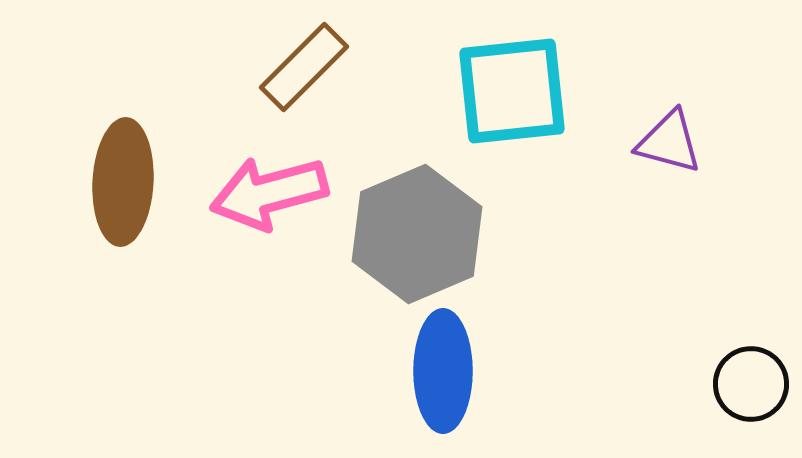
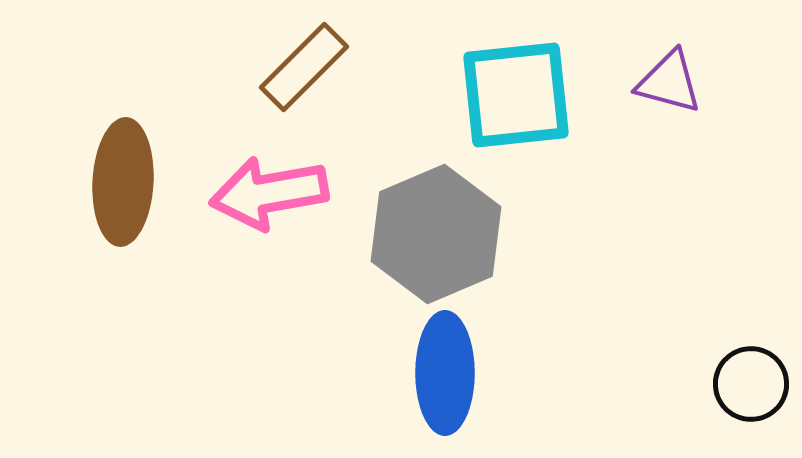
cyan square: moved 4 px right, 4 px down
purple triangle: moved 60 px up
pink arrow: rotated 5 degrees clockwise
gray hexagon: moved 19 px right
blue ellipse: moved 2 px right, 2 px down
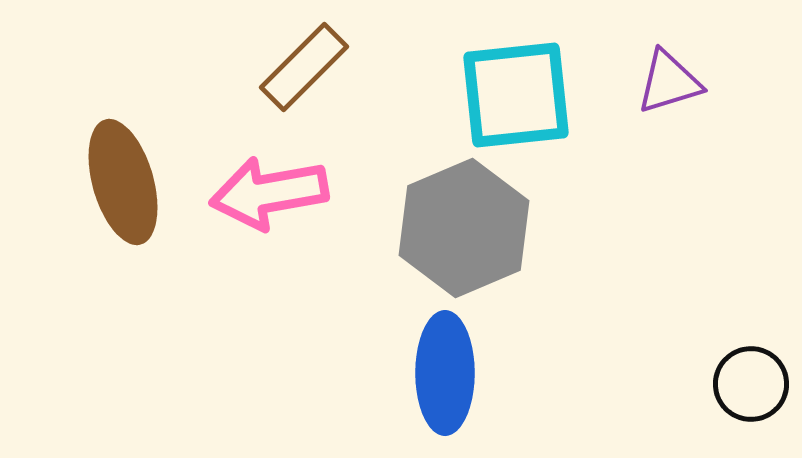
purple triangle: rotated 32 degrees counterclockwise
brown ellipse: rotated 19 degrees counterclockwise
gray hexagon: moved 28 px right, 6 px up
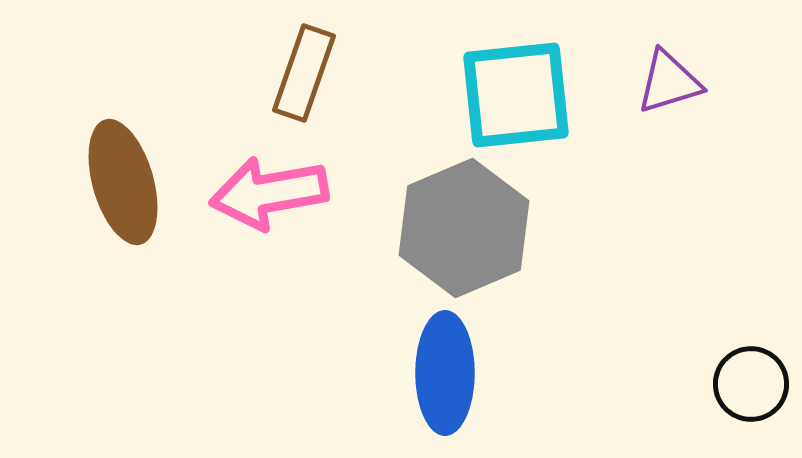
brown rectangle: moved 6 px down; rotated 26 degrees counterclockwise
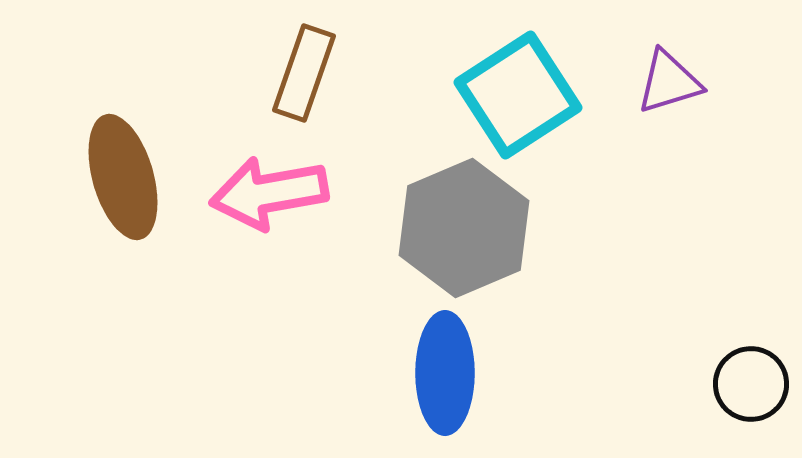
cyan square: moved 2 px right; rotated 27 degrees counterclockwise
brown ellipse: moved 5 px up
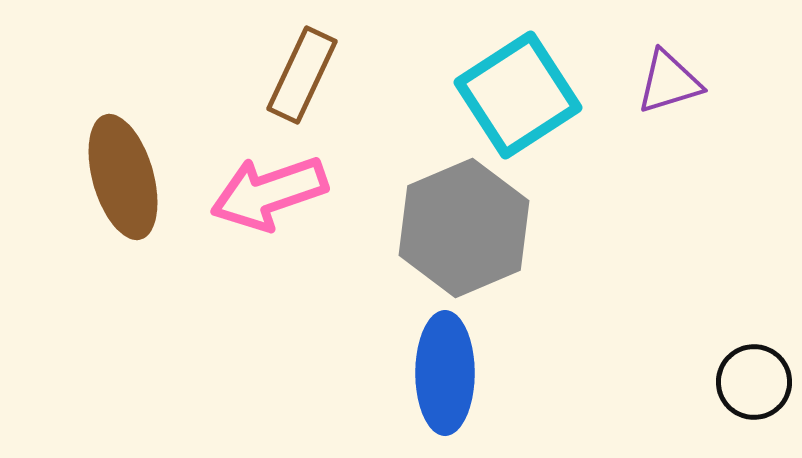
brown rectangle: moved 2 px left, 2 px down; rotated 6 degrees clockwise
pink arrow: rotated 9 degrees counterclockwise
black circle: moved 3 px right, 2 px up
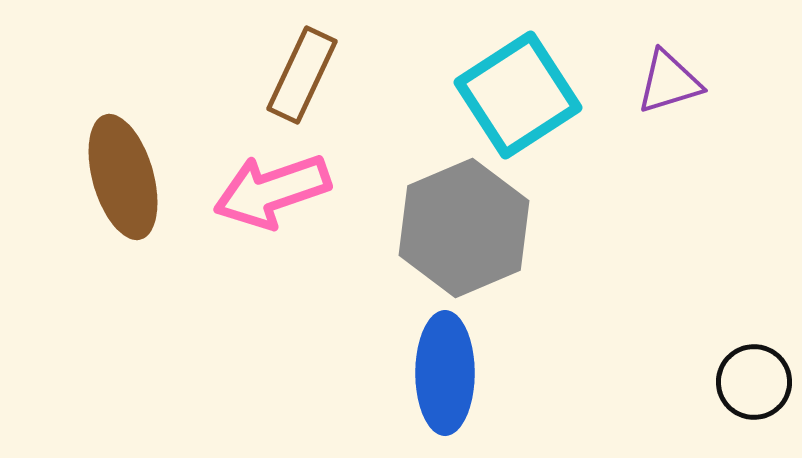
pink arrow: moved 3 px right, 2 px up
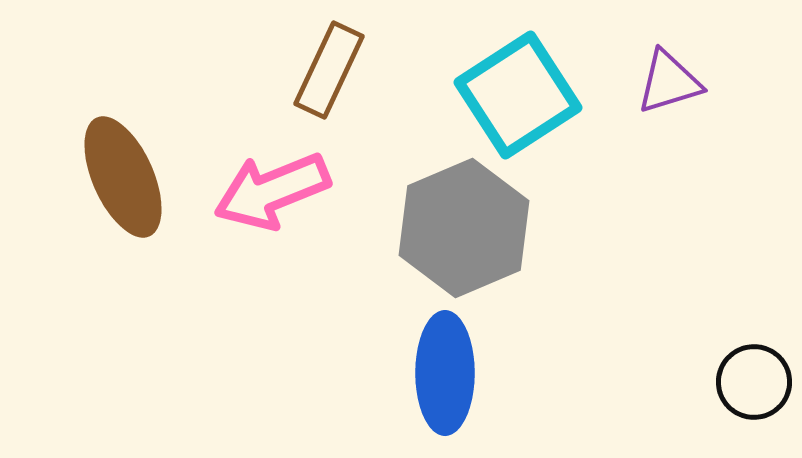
brown rectangle: moved 27 px right, 5 px up
brown ellipse: rotated 8 degrees counterclockwise
pink arrow: rotated 3 degrees counterclockwise
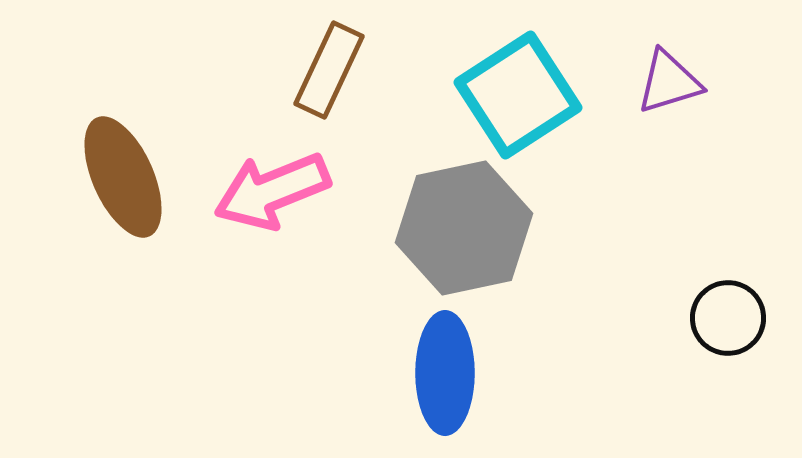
gray hexagon: rotated 11 degrees clockwise
black circle: moved 26 px left, 64 px up
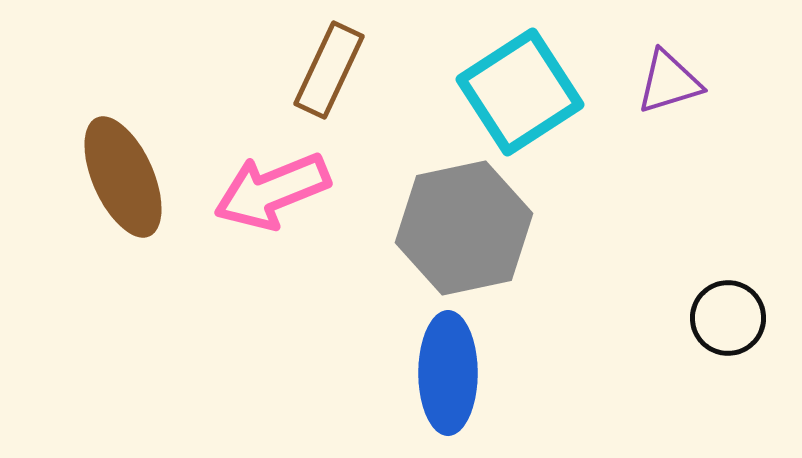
cyan square: moved 2 px right, 3 px up
blue ellipse: moved 3 px right
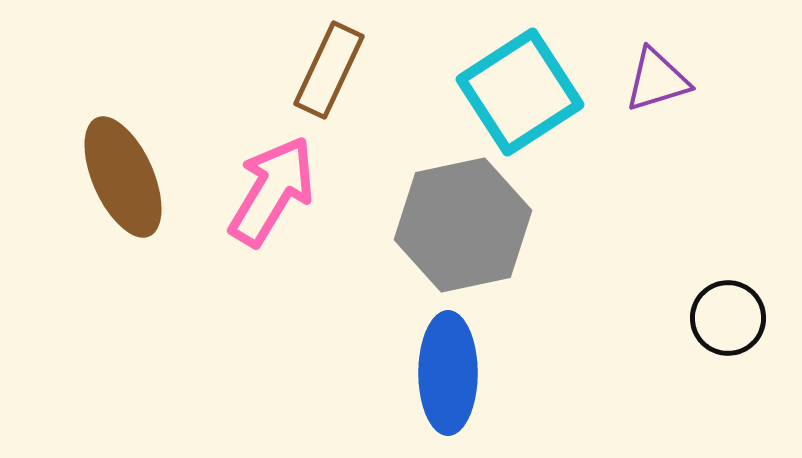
purple triangle: moved 12 px left, 2 px up
pink arrow: rotated 143 degrees clockwise
gray hexagon: moved 1 px left, 3 px up
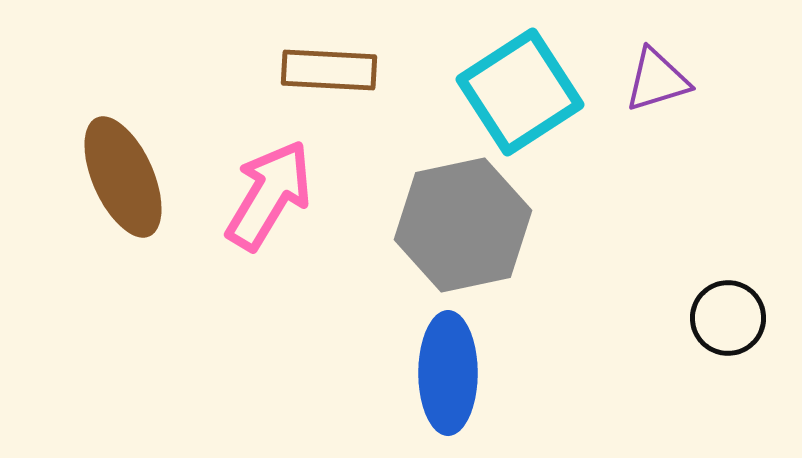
brown rectangle: rotated 68 degrees clockwise
pink arrow: moved 3 px left, 4 px down
